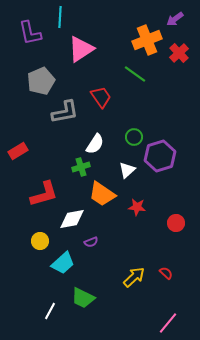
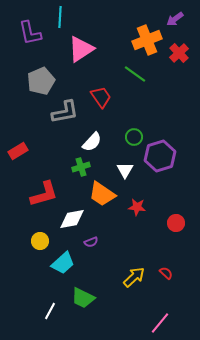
white semicircle: moved 3 px left, 2 px up; rotated 10 degrees clockwise
white triangle: moved 2 px left; rotated 18 degrees counterclockwise
pink line: moved 8 px left
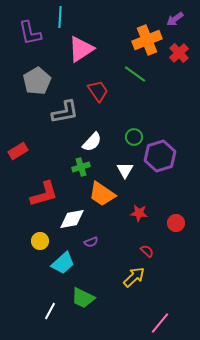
gray pentagon: moved 4 px left; rotated 8 degrees counterclockwise
red trapezoid: moved 3 px left, 6 px up
red star: moved 2 px right, 6 px down
red semicircle: moved 19 px left, 22 px up
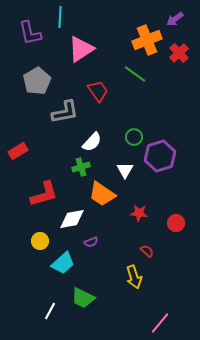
yellow arrow: rotated 115 degrees clockwise
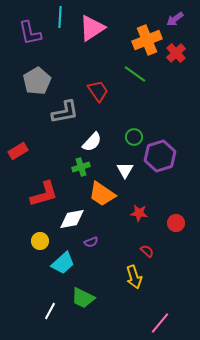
pink triangle: moved 11 px right, 21 px up
red cross: moved 3 px left
